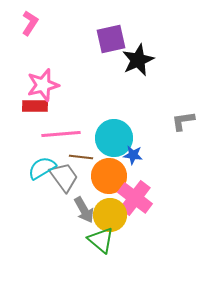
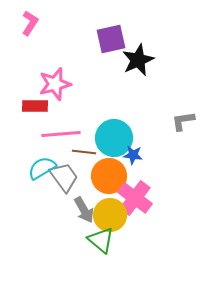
pink star: moved 12 px right, 1 px up
brown line: moved 3 px right, 5 px up
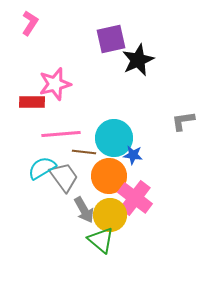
red rectangle: moved 3 px left, 4 px up
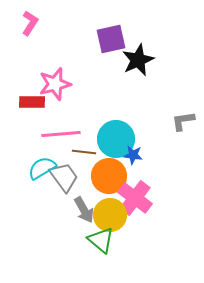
cyan circle: moved 2 px right, 1 px down
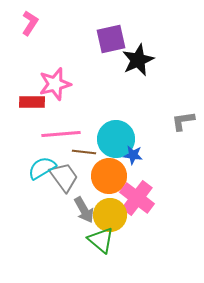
pink cross: moved 2 px right
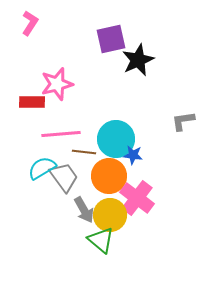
pink star: moved 2 px right
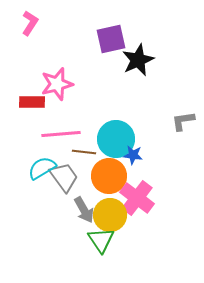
green triangle: rotated 16 degrees clockwise
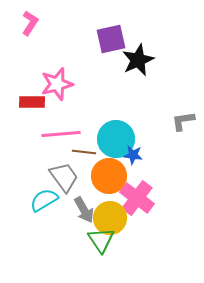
cyan semicircle: moved 2 px right, 32 px down
yellow circle: moved 3 px down
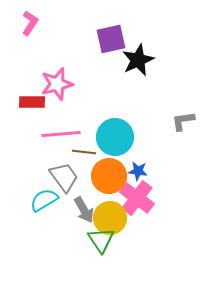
cyan circle: moved 1 px left, 2 px up
blue star: moved 5 px right, 16 px down
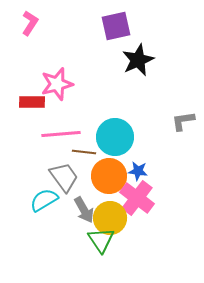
purple square: moved 5 px right, 13 px up
